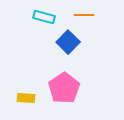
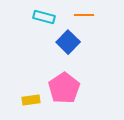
yellow rectangle: moved 5 px right, 2 px down; rotated 12 degrees counterclockwise
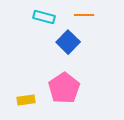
yellow rectangle: moved 5 px left
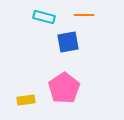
blue square: rotated 35 degrees clockwise
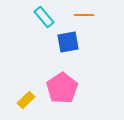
cyan rectangle: rotated 35 degrees clockwise
pink pentagon: moved 2 px left
yellow rectangle: rotated 36 degrees counterclockwise
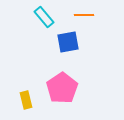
yellow rectangle: rotated 60 degrees counterclockwise
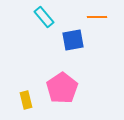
orange line: moved 13 px right, 2 px down
blue square: moved 5 px right, 2 px up
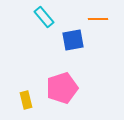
orange line: moved 1 px right, 2 px down
pink pentagon: rotated 16 degrees clockwise
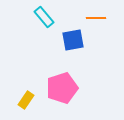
orange line: moved 2 px left, 1 px up
yellow rectangle: rotated 48 degrees clockwise
